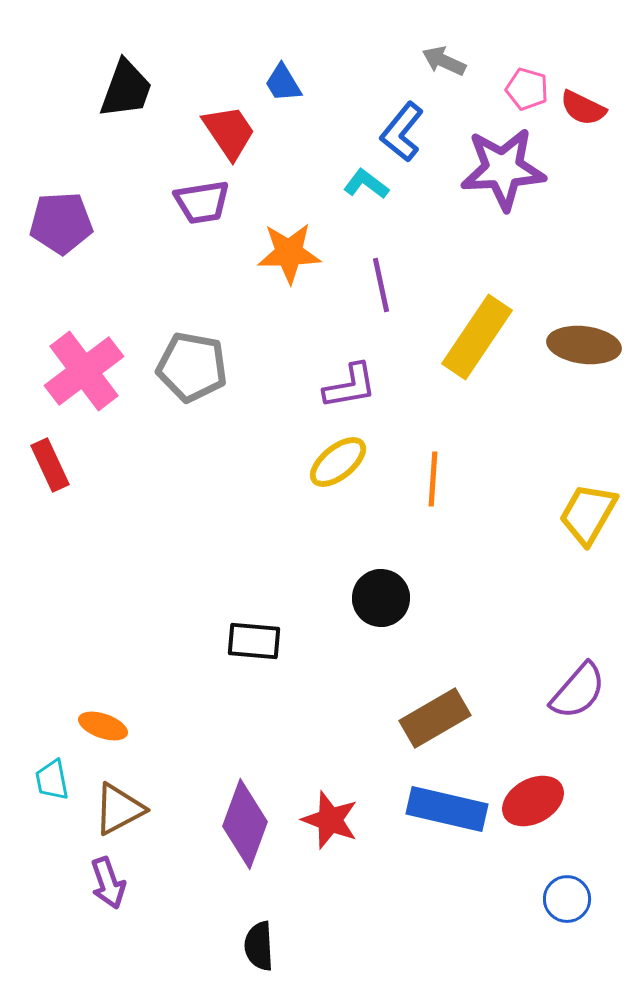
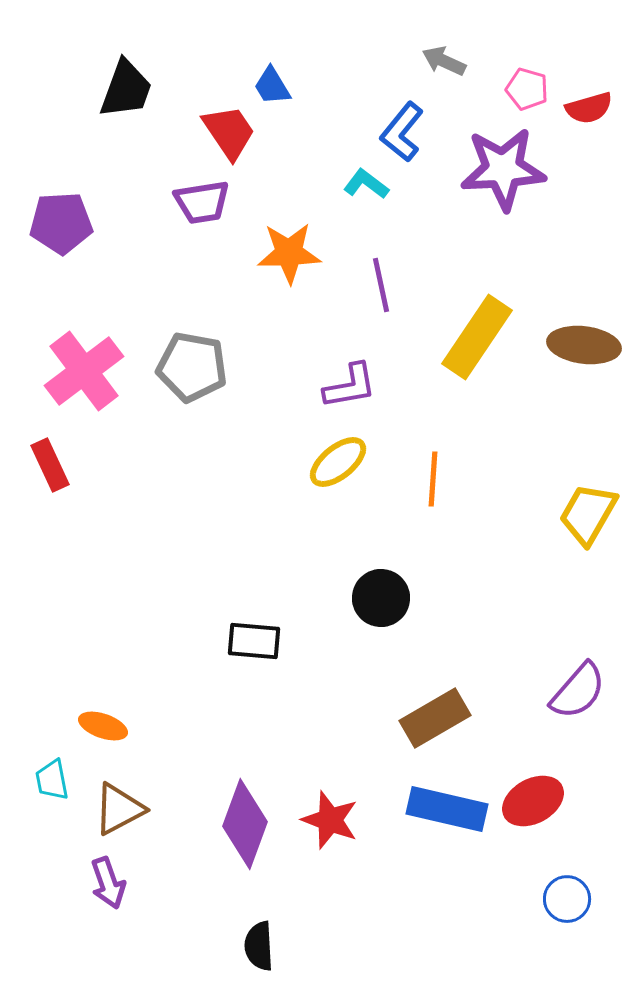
blue trapezoid: moved 11 px left, 3 px down
red semicircle: moved 6 px right; rotated 42 degrees counterclockwise
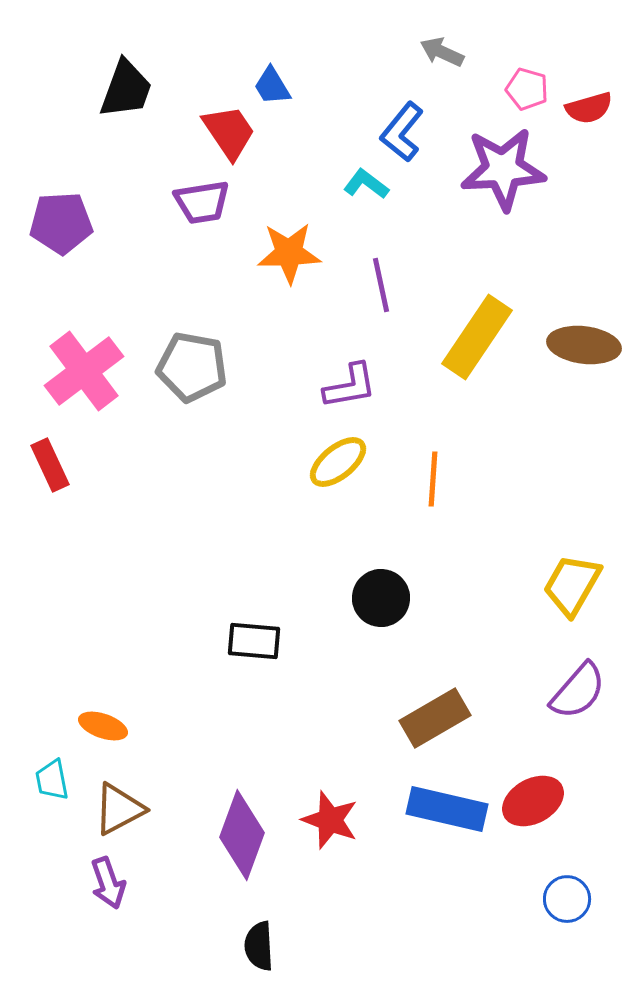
gray arrow: moved 2 px left, 9 px up
yellow trapezoid: moved 16 px left, 71 px down
purple diamond: moved 3 px left, 11 px down
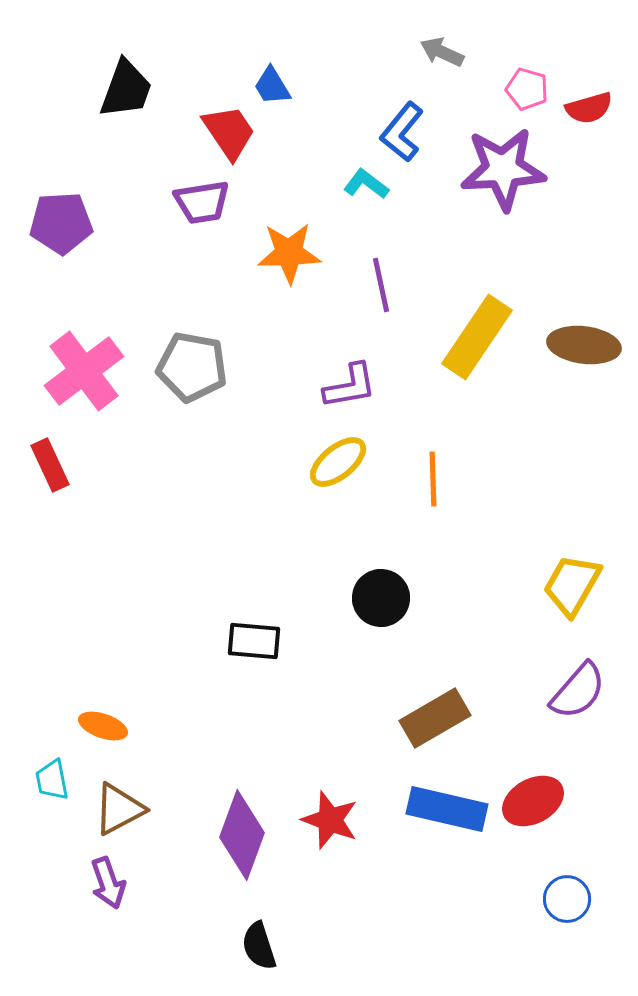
orange line: rotated 6 degrees counterclockwise
black semicircle: rotated 15 degrees counterclockwise
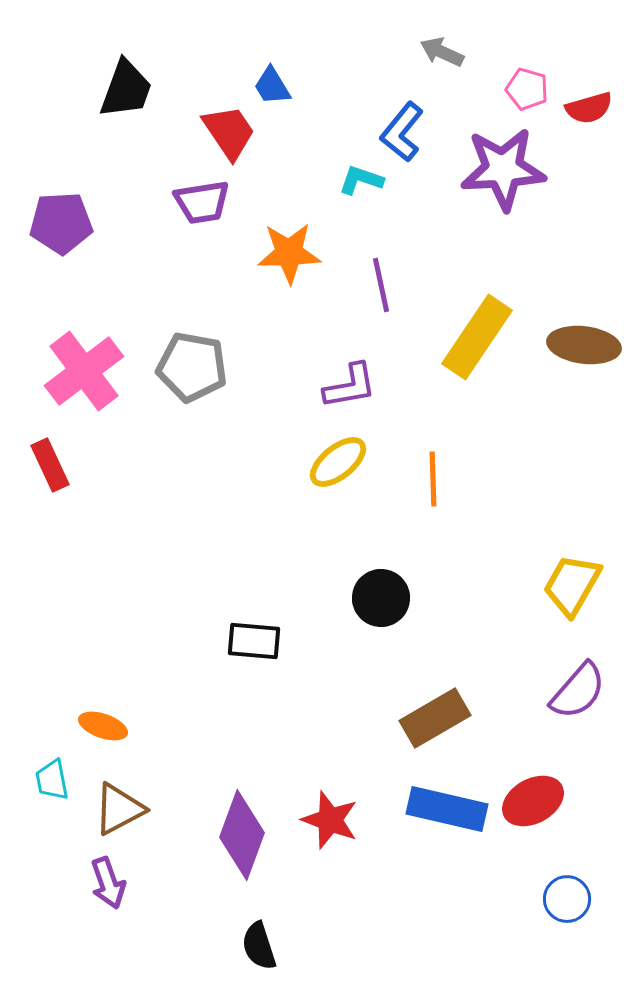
cyan L-shape: moved 5 px left, 4 px up; rotated 18 degrees counterclockwise
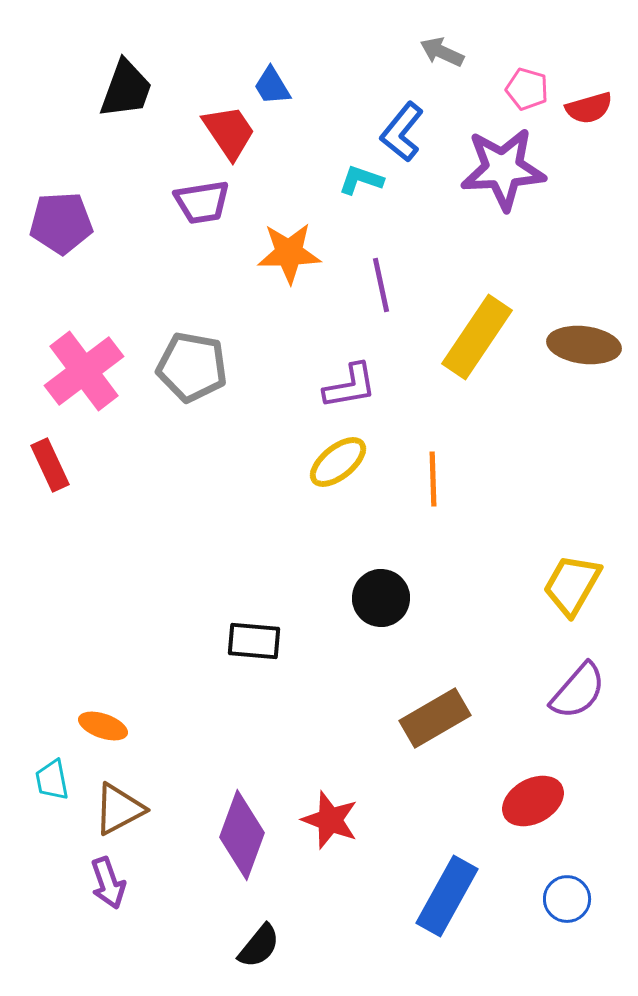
blue rectangle: moved 87 px down; rotated 74 degrees counterclockwise
black semicircle: rotated 123 degrees counterclockwise
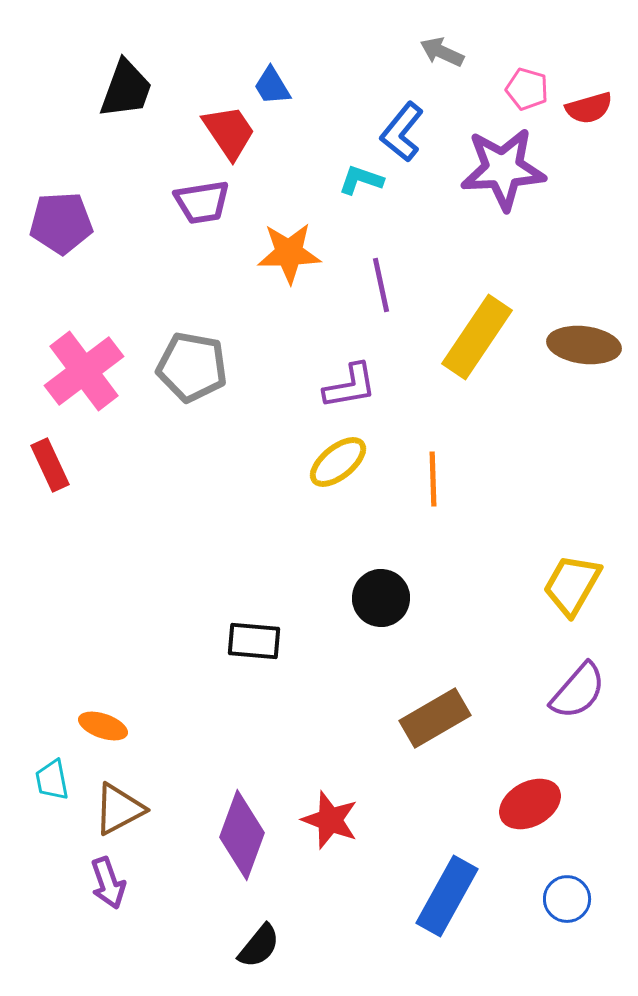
red ellipse: moved 3 px left, 3 px down
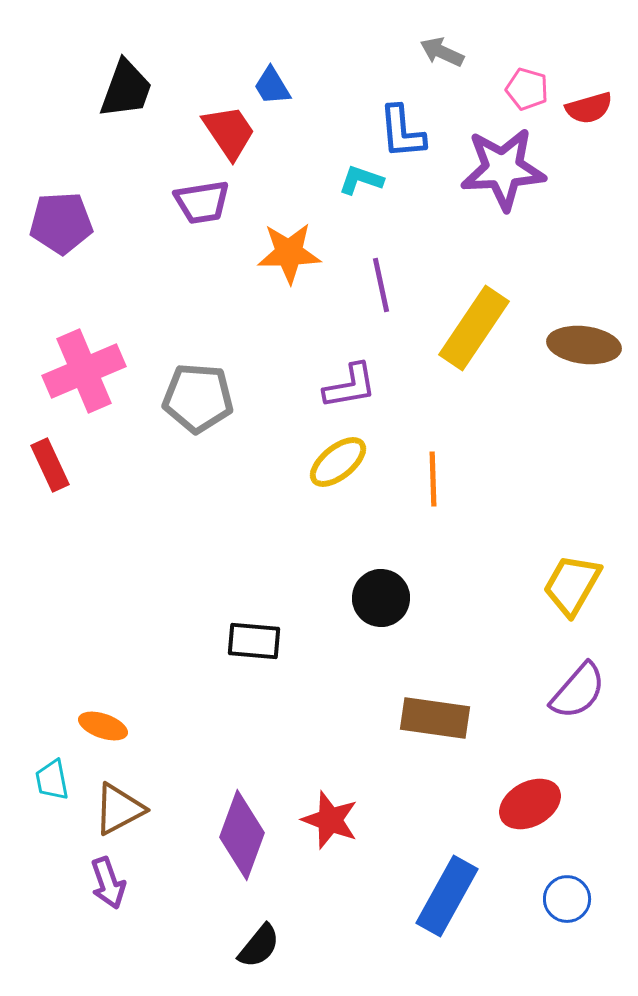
blue L-shape: rotated 44 degrees counterclockwise
yellow rectangle: moved 3 px left, 9 px up
gray pentagon: moved 6 px right, 31 px down; rotated 6 degrees counterclockwise
pink cross: rotated 14 degrees clockwise
brown rectangle: rotated 38 degrees clockwise
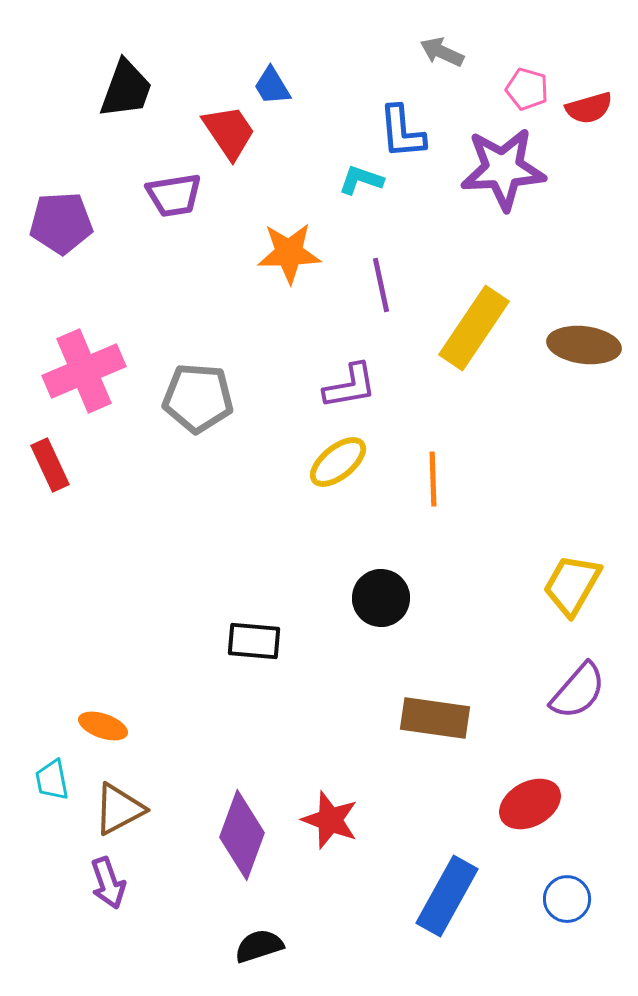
purple trapezoid: moved 28 px left, 7 px up
black semicircle: rotated 147 degrees counterclockwise
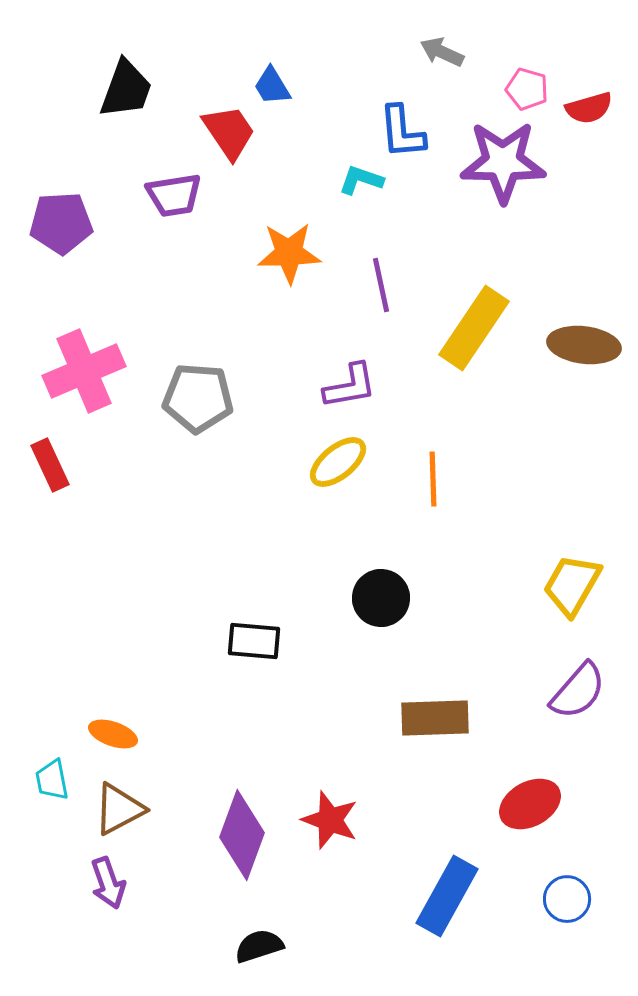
purple star: moved 7 px up; rotated 4 degrees clockwise
brown rectangle: rotated 10 degrees counterclockwise
orange ellipse: moved 10 px right, 8 px down
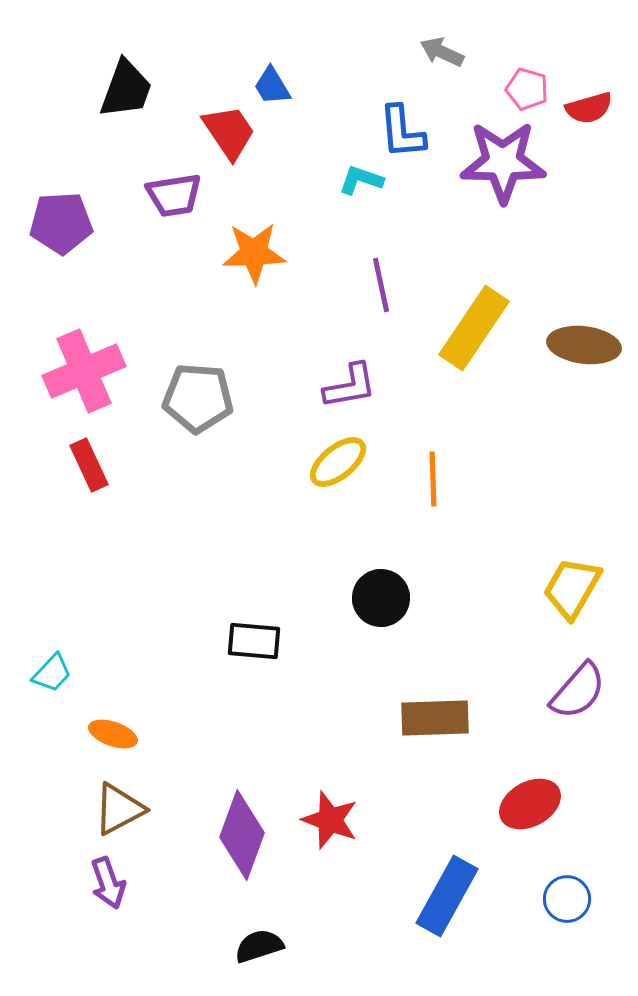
orange star: moved 35 px left
red rectangle: moved 39 px right
yellow trapezoid: moved 3 px down
cyan trapezoid: moved 107 px up; rotated 126 degrees counterclockwise
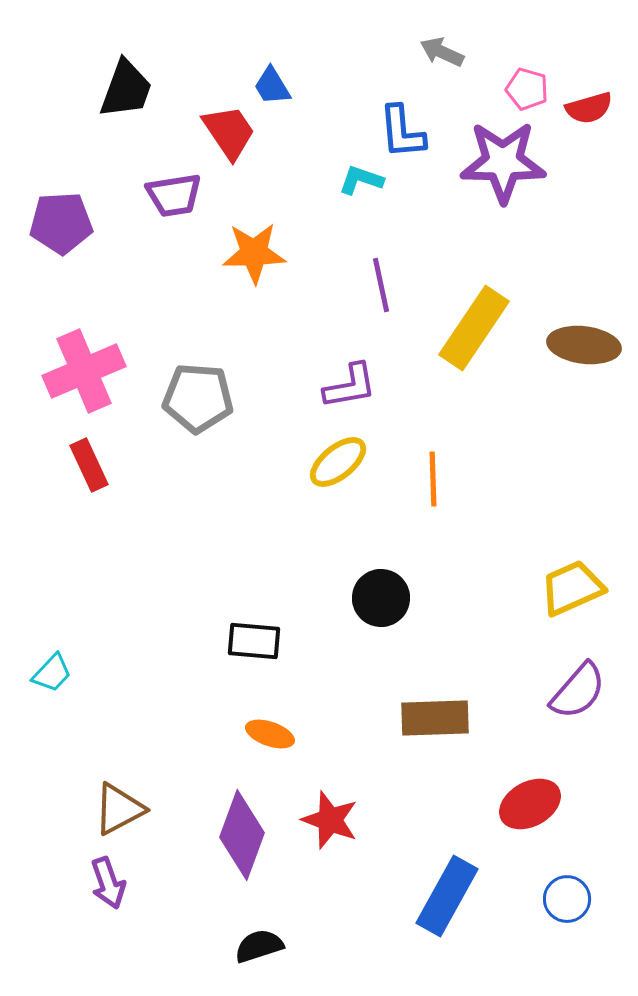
yellow trapezoid: rotated 36 degrees clockwise
orange ellipse: moved 157 px right
